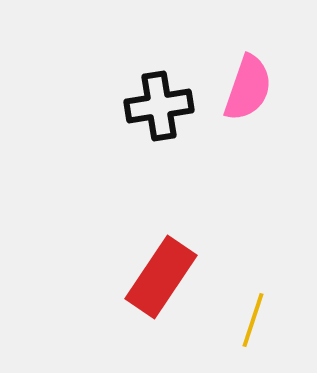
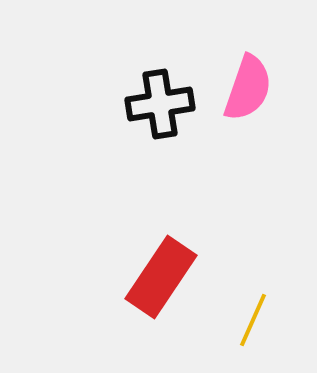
black cross: moved 1 px right, 2 px up
yellow line: rotated 6 degrees clockwise
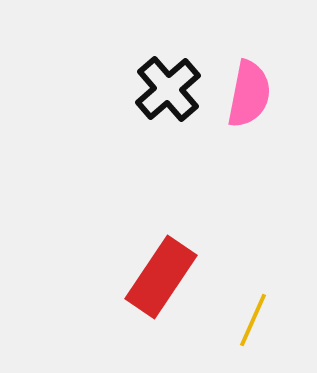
pink semicircle: moved 1 px right, 6 px down; rotated 8 degrees counterclockwise
black cross: moved 8 px right, 15 px up; rotated 32 degrees counterclockwise
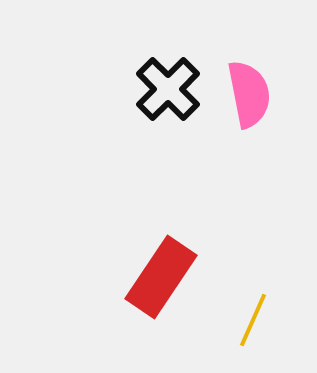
black cross: rotated 4 degrees counterclockwise
pink semicircle: rotated 22 degrees counterclockwise
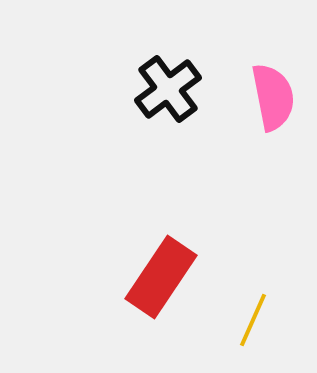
black cross: rotated 8 degrees clockwise
pink semicircle: moved 24 px right, 3 px down
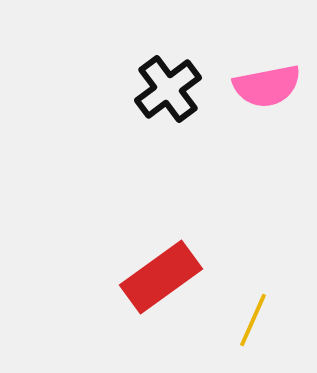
pink semicircle: moved 6 px left, 11 px up; rotated 90 degrees clockwise
red rectangle: rotated 20 degrees clockwise
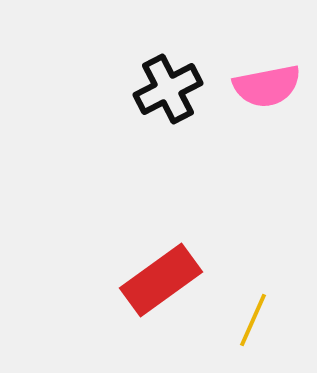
black cross: rotated 10 degrees clockwise
red rectangle: moved 3 px down
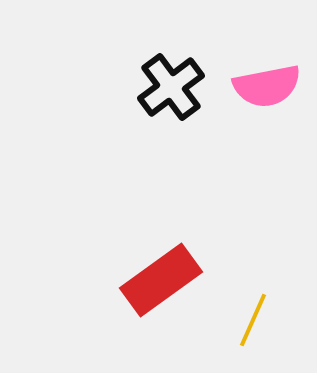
black cross: moved 3 px right, 2 px up; rotated 10 degrees counterclockwise
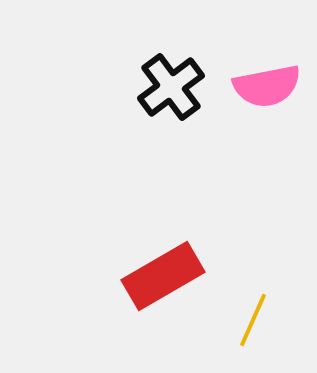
red rectangle: moved 2 px right, 4 px up; rotated 6 degrees clockwise
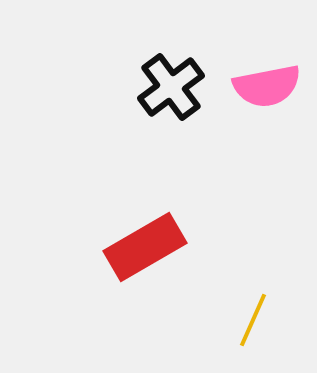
red rectangle: moved 18 px left, 29 px up
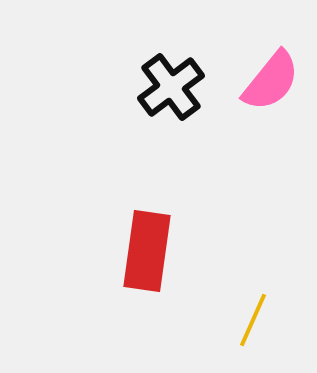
pink semicircle: moved 4 px right, 5 px up; rotated 40 degrees counterclockwise
red rectangle: moved 2 px right, 4 px down; rotated 52 degrees counterclockwise
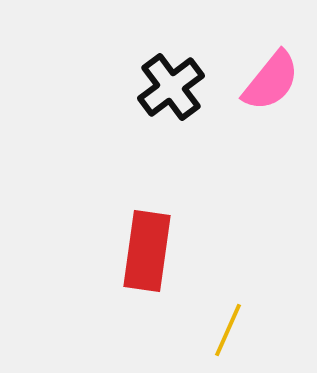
yellow line: moved 25 px left, 10 px down
